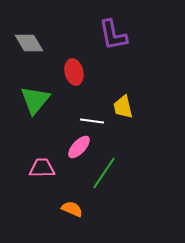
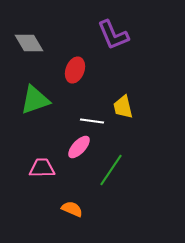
purple L-shape: rotated 12 degrees counterclockwise
red ellipse: moved 1 px right, 2 px up; rotated 35 degrees clockwise
green triangle: rotated 32 degrees clockwise
green line: moved 7 px right, 3 px up
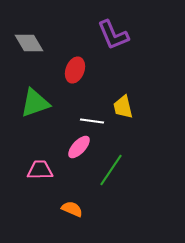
green triangle: moved 3 px down
pink trapezoid: moved 2 px left, 2 px down
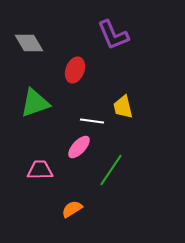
orange semicircle: rotated 55 degrees counterclockwise
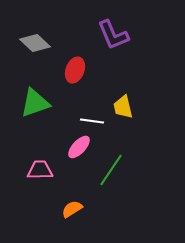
gray diamond: moved 6 px right; rotated 16 degrees counterclockwise
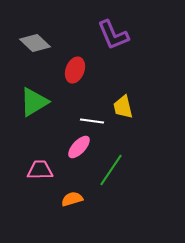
green triangle: moved 1 px left, 1 px up; rotated 12 degrees counterclockwise
orange semicircle: moved 10 px up; rotated 15 degrees clockwise
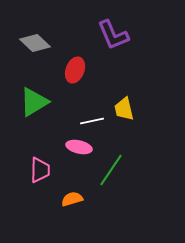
yellow trapezoid: moved 1 px right, 2 px down
white line: rotated 20 degrees counterclockwise
pink ellipse: rotated 60 degrees clockwise
pink trapezoid: rotated 92 degrees clockwise
